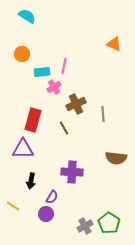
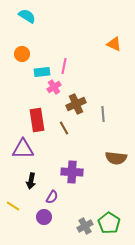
red rectangle: moved 4 px right; rotated 25 degrees counterclockwise
purple circle: moved 2 px left, 3 px down
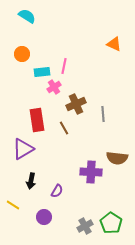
purple triangle: rotated 30 degrees counterclockwise
brown semicircle: moved 1 px right
purple cross: moved 19 px right
purple semicircle: moved 5 px right, 6 px up
yellow line: moved 1 px up
green pentagon: moved 2 px right
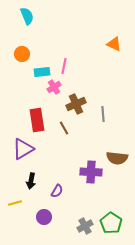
cyan semicircle: rotated 36 degrees clockwise
yellow line: moved 2 px right, 2 px up; rotated 48 degrees counterclockwise
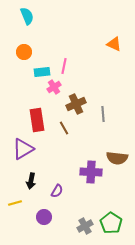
orange circle: moved 2 px right, 2 px up
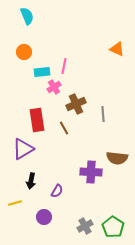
orange triangle: moved 3 px right, 5 px down
green pentagon: moved 2 px right, 4 px down
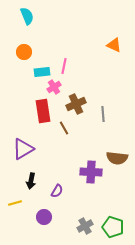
orange triangle: moved 3 px left, 4 px up
red rectangle: moved 6 px right, 9 px up
green pentagon: rotated 15 degrees counterclockwise
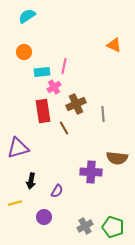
cyan semicircle: rotated 102 degrees counterclockwise
purple triangle: moved 5 px left, 1 px up; rotated 15 degrees clockwise
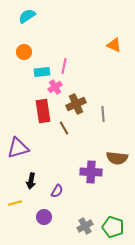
pink cross: moved 1 px right
